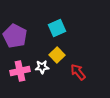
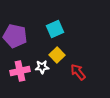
cyan square: moved 2 px left, 1 px down
purple pentagon: rotated 15 degrees counterclockwise
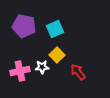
purple pentagon: moved 9 px right, 10 px up
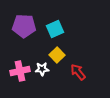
purple pentagon: rotated 10 degrees counterclockwise
white star: moved 2 px down
